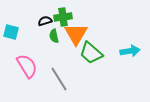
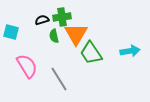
green cross: moved 1 px left
black semicircle: moved 3 px left, 1 px up
green trapezoid: rotated 15 degrees clockwise
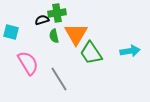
green cross: moved 5 px left, 4 px up
pink semicircle: moved 1 px right, 3 px up
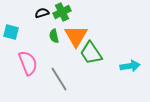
green cross: moved 5 px right, 1 px up; rotated 18 degrees counterclockwise
black semicircle: moved 7 px up
orange triangle: moved 2 px down
cyan arrow: moved 15 px down
pink semicircle: rotated 10 degrees clockwise
